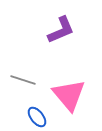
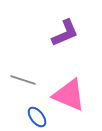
purple L-shape: moved 4 px right, 3 px down
pink triangle: rotated 27 degrees counterclockwise
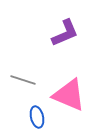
blue ellipse: rotated 25 degrees clockwise
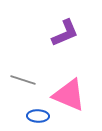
blue ellipse: moved 1 px right, 1 px up; rotated 75 degrees counterclockwise
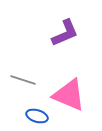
blue ellipse: moved 1 px left; rotated 15 degrees clockwise
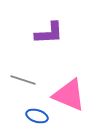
purple L-shape: moved 16 px left; rotated 20 degrees clockwise
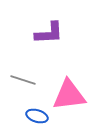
pink triangle: rotated 30 degrees counterclockwise
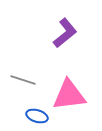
purple L-shape: moved 16 px right; rotated 36 degrees counterclockwise
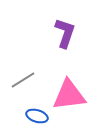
purple L-shape: rotated 32 degrees counterclockwise
gray line: rotated 50 degrees counterclockwise
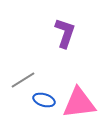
pink triangle: moved 10 px right, 8 px down
blue ellipse: moved 7 px right, 16 px up
